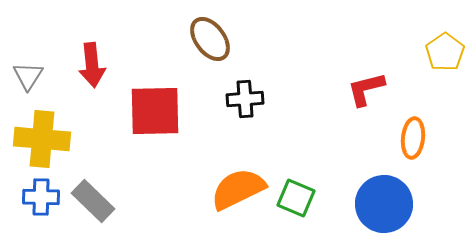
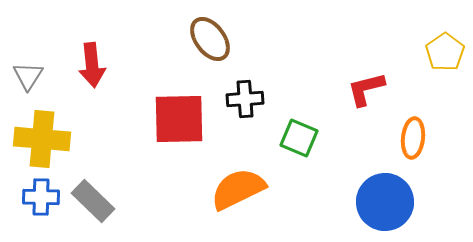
red square: moved 24 px right, 8 px down
green square: moved 3 px right, 60 px up
blue circle: moved 1 px right, 2 px up
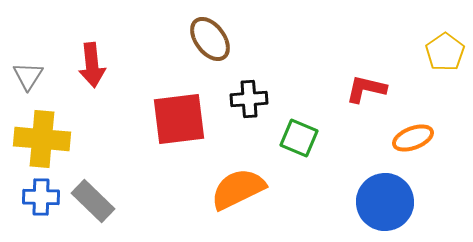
red L-shape: rotated 27 degrees clockwise
black cross: moved 4 px right
red square: rotated 6 degrees counterclockwise
orange ellipse: rotated 63 degrees clockwise
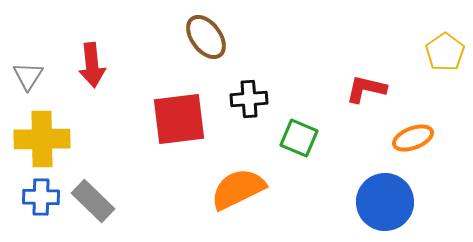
brown ellipse: moved 4 px left, 2 px up
yellow cross: rotated 6 degrees counterclockwise
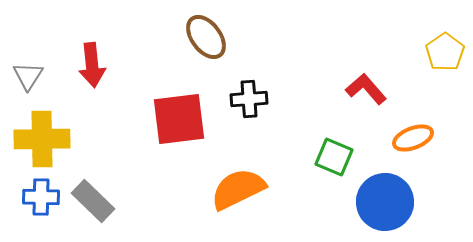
red L-shape: rotated 36 degrees clockwise
green square: moved 35 px right, 19 px down
